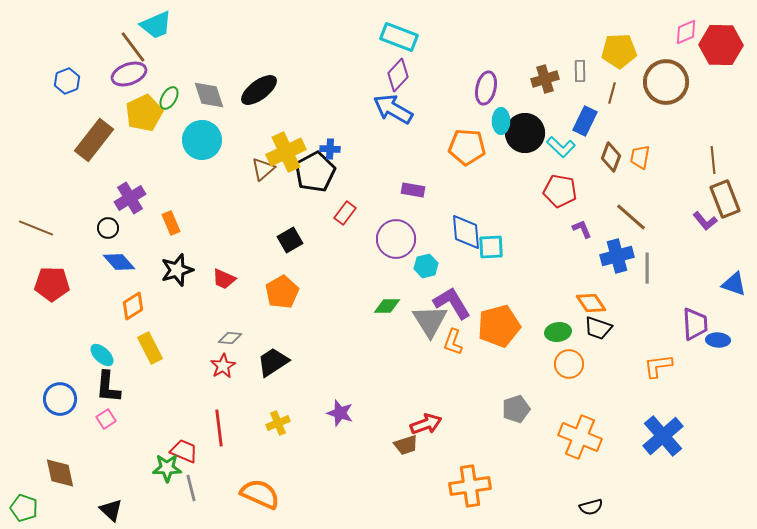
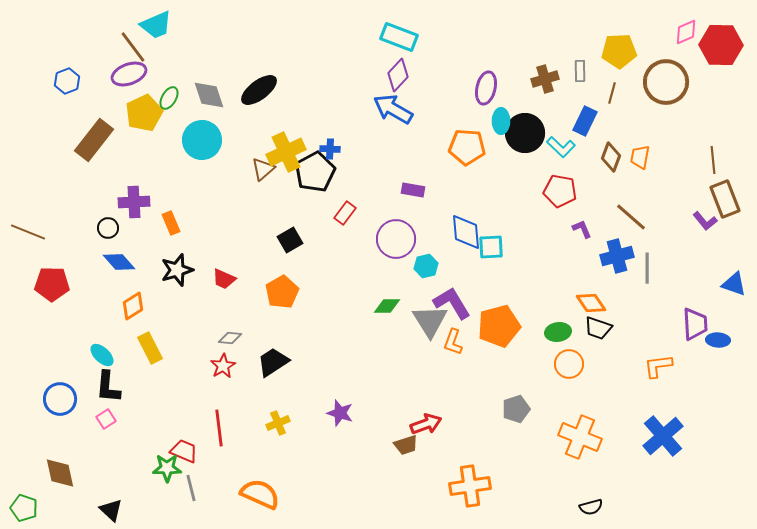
purple cross at (130, 198): moved 4 px right, 4 px down; rotated 28 degrees clockwise
brown line at (36, 228): moved 8 px left, 4 px down
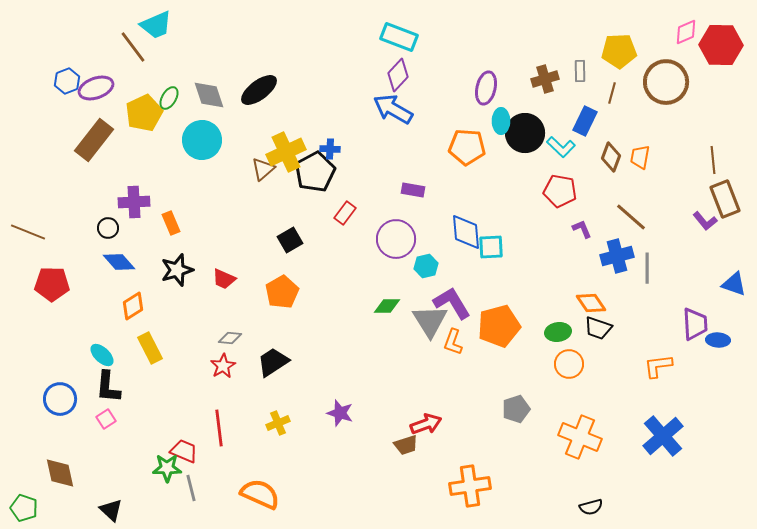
purple ellipse at (129, 74): moved 33 px left, 14 px down
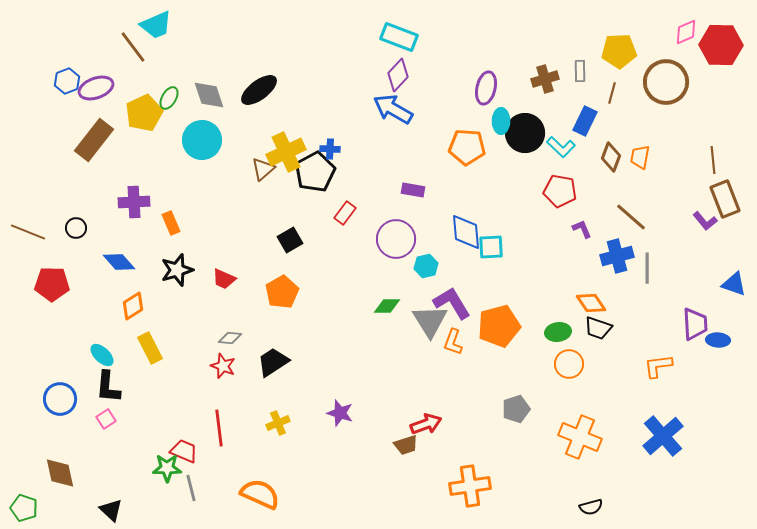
black circle at (108, 228): moved 32 px left
red star at (223, 366): rotated 20 degrees counterclockwise
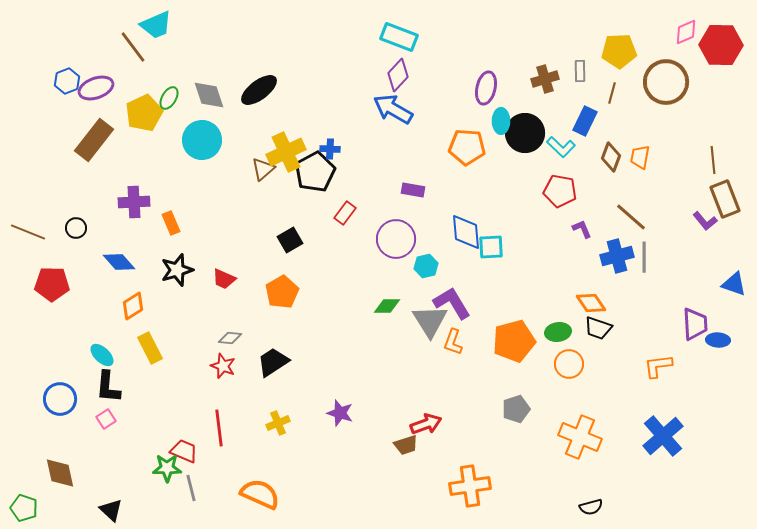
gray line at (647, 268): moved 3 px left, 11 px up
orange pentagon at (499, 326): moved 15 px right, 15 px down
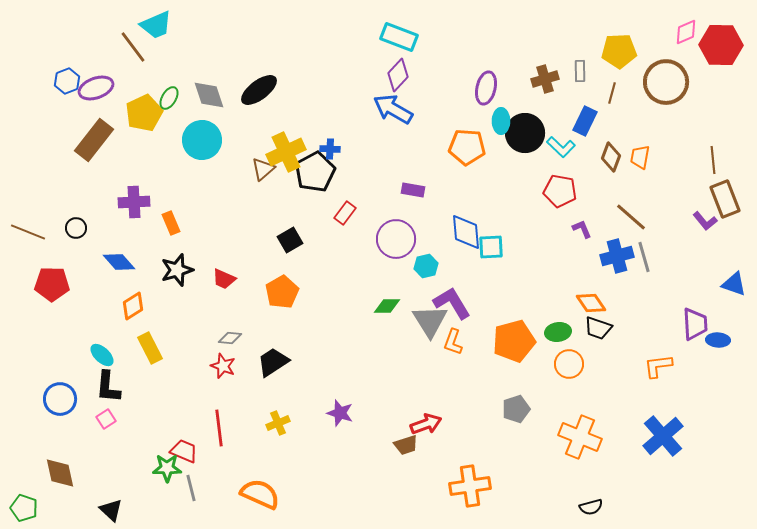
gray line at (644, 257): rotated 16 degrees counterclockwise
